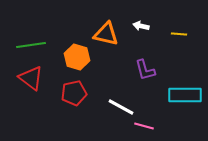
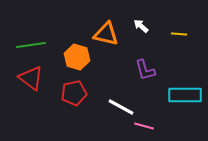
white arrow: rotated 28 degrees clockwise
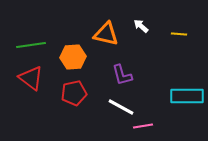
orange hexagon: moved 4 px left; rotated 20 degrees counterclockwise
purple L-shape: moved 23 px left, 5 px down
cyan rectangle: moved 2 px right, 1 px down
pink line: moved 1 px left; rotated 24 degrees counterclockwise
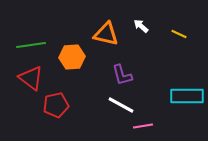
yellow line: rotated 21 degrees clockwise
orange hexagon: moved 1 px left
red pentagon: moved 18 px left, 12 px down
white line: moved 2 px up
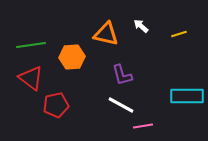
yellow line: rotated 42 degrees counterclockwise
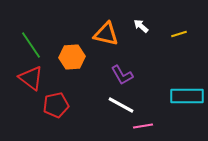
green line: rotated 64 degrees clockwise
purple L-shape: rotated 15 degrees counterclockwise
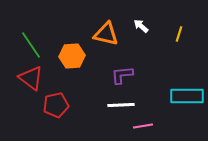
yellow line: rotated 56 degrees counterclockwise
orange hexagon: moved 1 px up
purple L-shape: rotated 115 degrees clockwise
white line: rotated 32 degrees counterclockwise
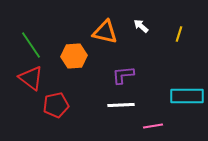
orange triangle: moved 1 px left, 2 px up
orange hexagon: moved 2 px right
purple L-shape: moved 1 px right
pink line: moved 10 px right
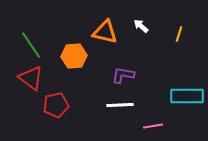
purple L-shape: rotated 15 degrees clockwise
white line: moved 1 px left
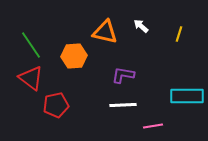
white line: moved 3 px right
